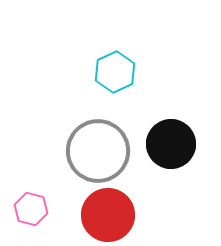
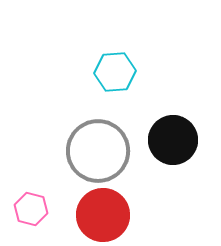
cyan hexagon: rotated 21 degrees clockwise
black circle: moved 2 px right, 4 px up
red circle: moved 5 px left
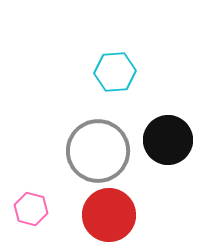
black circle: moved 5 px left
red circle: moved 6 px right
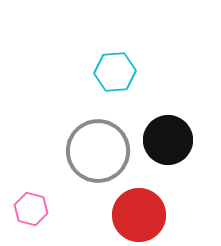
red circle: moved 30 px right
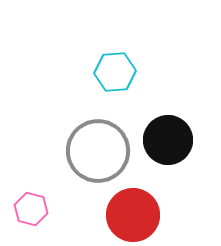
red circle: moved 6 px left
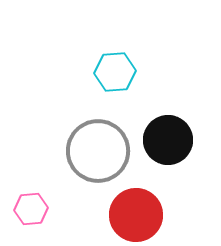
pink hexagon: rotated 20 degrees counterclockwise
red circle: moved 3 px right
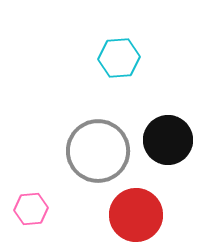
cyan hexagon: moved 4 px right, 14 px up
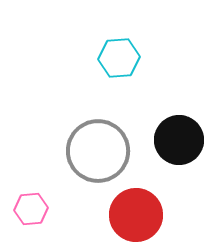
black circle: moved 11 px right
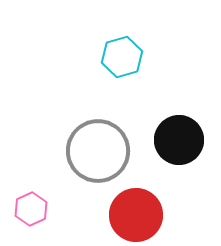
cyan hexagon: moved 3 px right, 1 px up; rotated 12 degrees counterclockwise
pink hexagon: rotated 20 degrees counterclockwise
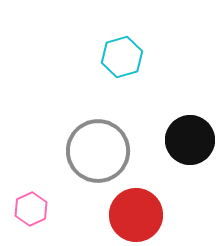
black circle: moved 11 px right
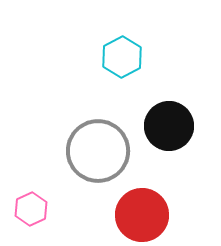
cyan hexagon: rotated 12 degrees counterclockwise
black circle: moved 21 px left, 14 px up
red circle: moved 6 px right
